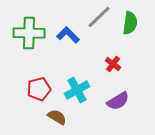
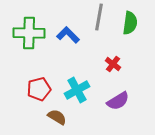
gray line: rotated 36 degrees counterclockwise
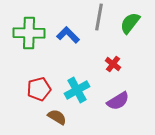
green semicircle: rotated 150 degrees counterclockwise
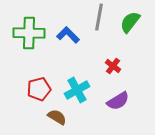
green semicircle: moved 1 px up
red cross: moved 2 px down
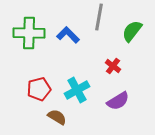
green semicircle: moved 2 px right, 9 px down
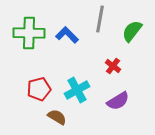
gray line: moved 1 px right, 2 px down
blue L-shape: moved 1 px left
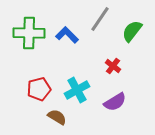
gray line: rotated 24 degrees clockwise
purple semicircle: moved 3 px left, 1 px down
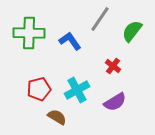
blue L-shape: moved 3 px right, 6 px down; rotated 10 degrees clockwise
